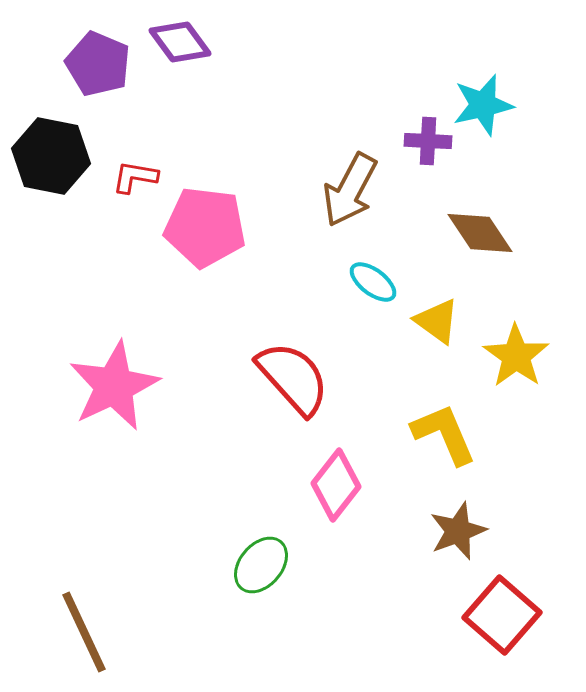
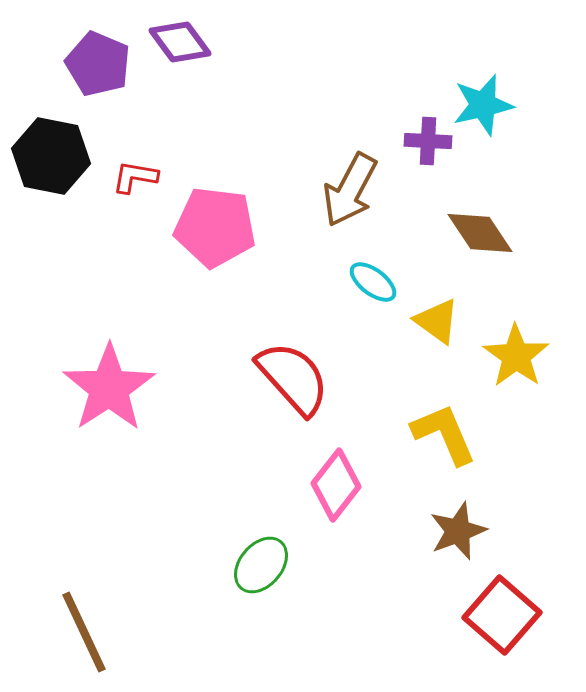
pink pentagon: moved 10 px right
pink star: moved 5 px left, 2 px down; rotated 8 degrees counterclockwise
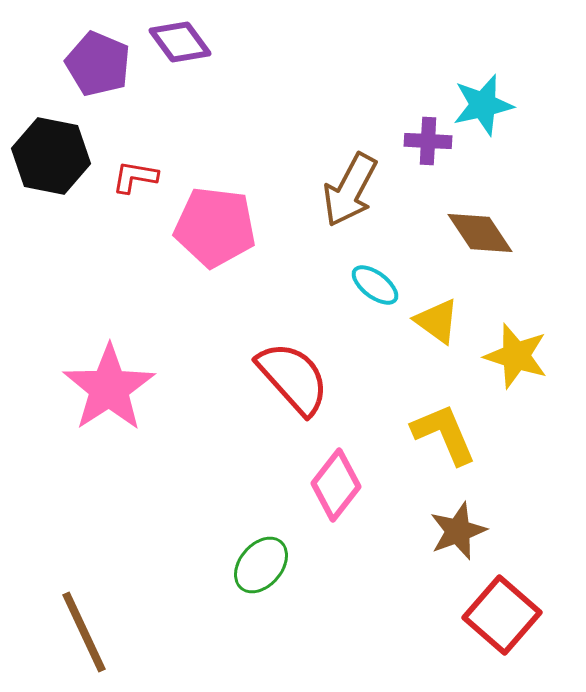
cyan ellipse: moved 2 px right, 3 px down
yellow star: rotated 18 degrees counterclockwise
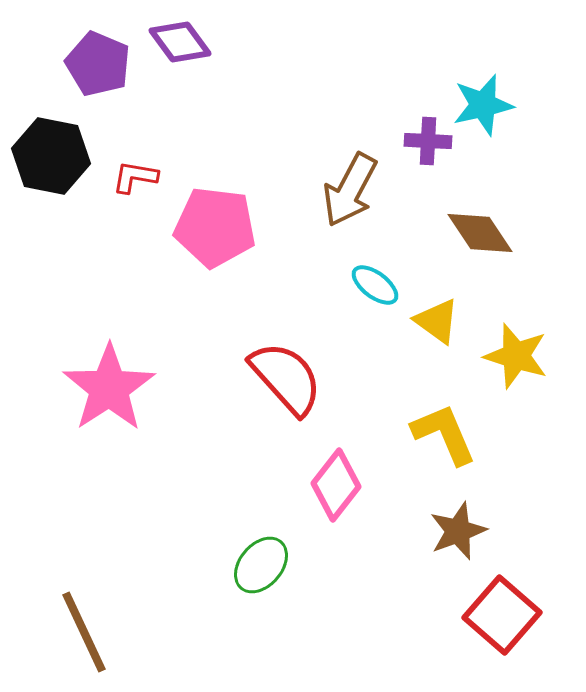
red semicircle: moved 7 px left
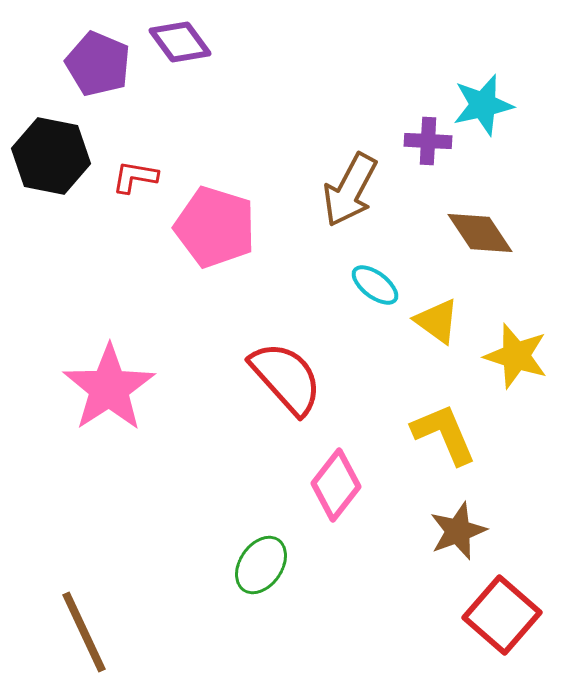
pink pentagon: rotated 10 degrees clockwise
green ellipse: rotated 6 degrees counterclockwise
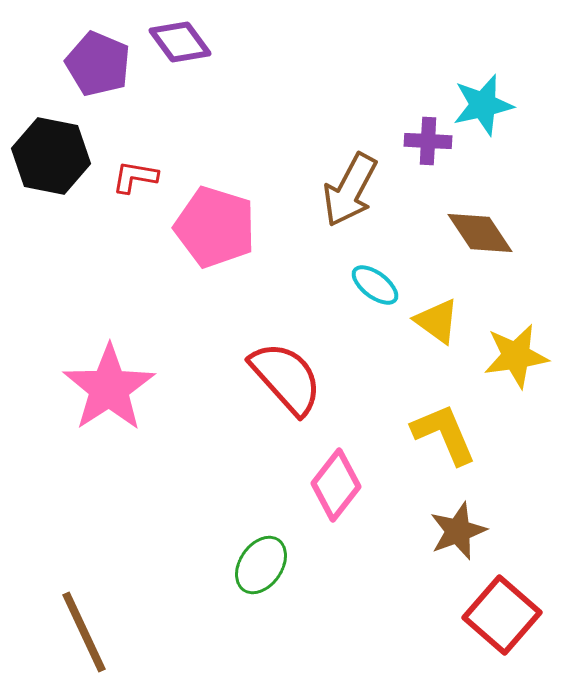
yellow star: rotated 26 degrees counterclockwise
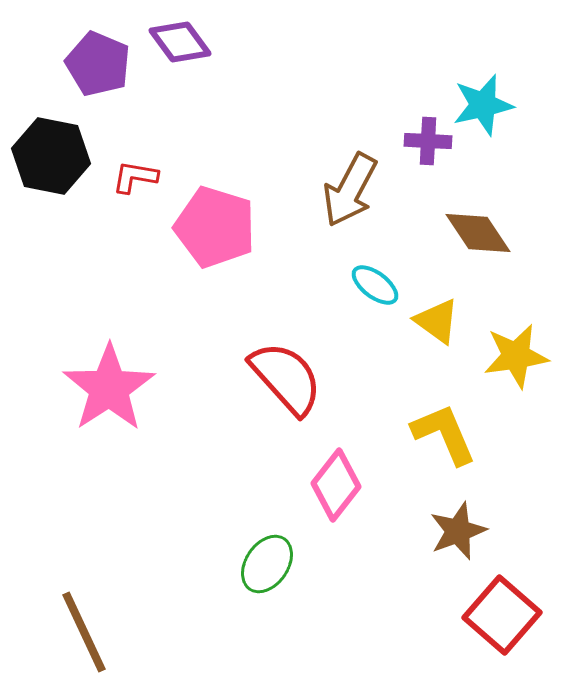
brown diamond: moved 2 px left
green ellipse: moved 6 px right, 1 px up
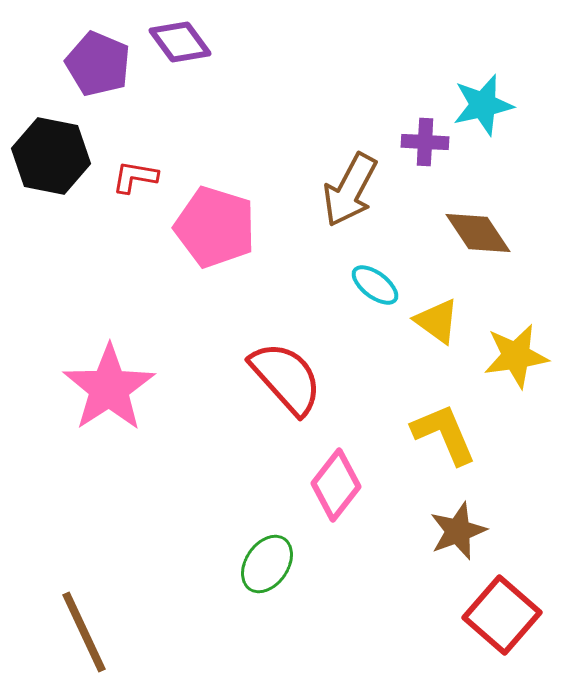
purple cross: moved 3 px left, 1 px down
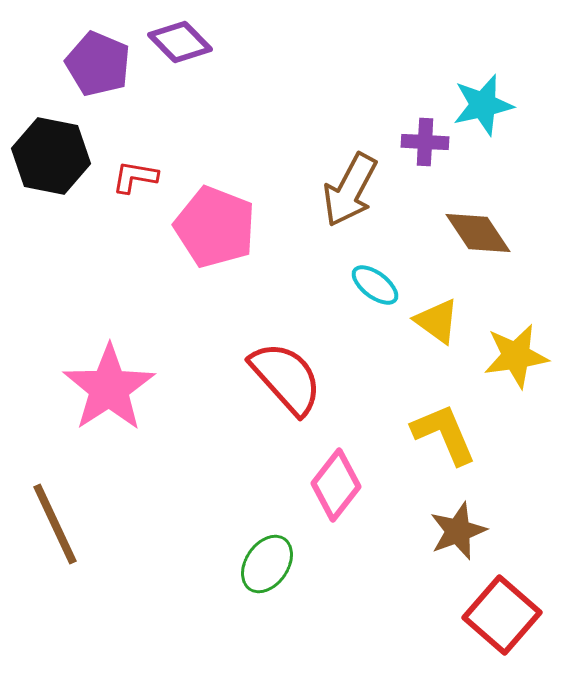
purple diamond: rotated 8 degrees counterclockwise
pink pentagon: rotated 4 degrees clockwise
brown line: moved 29 px left, 108 px up
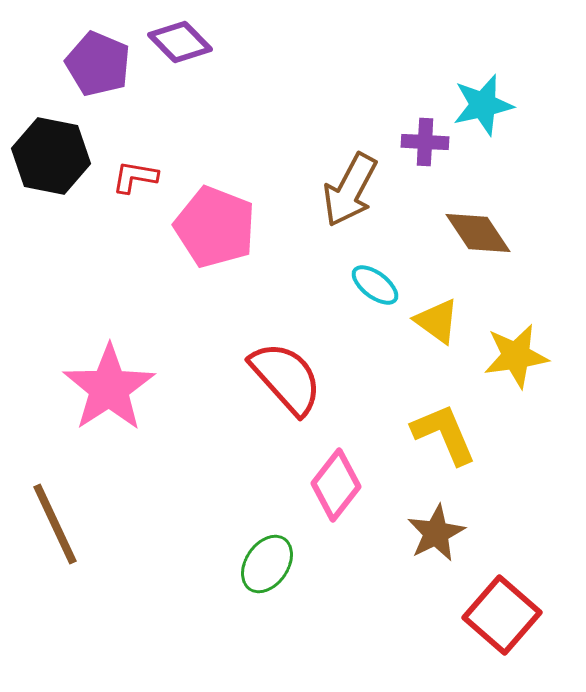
brown star: moved 22 px left, 2 px down; rotated 6 degrees counterclockwise
